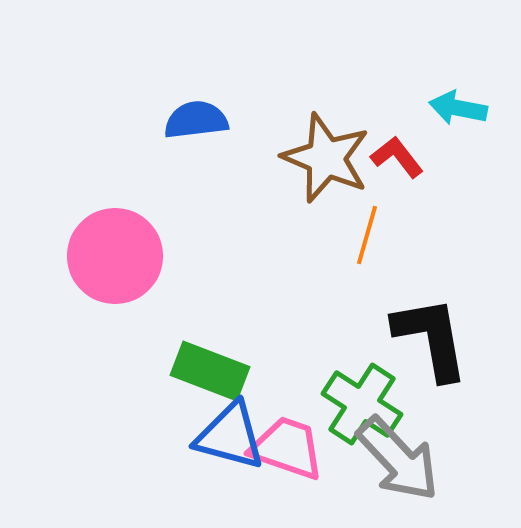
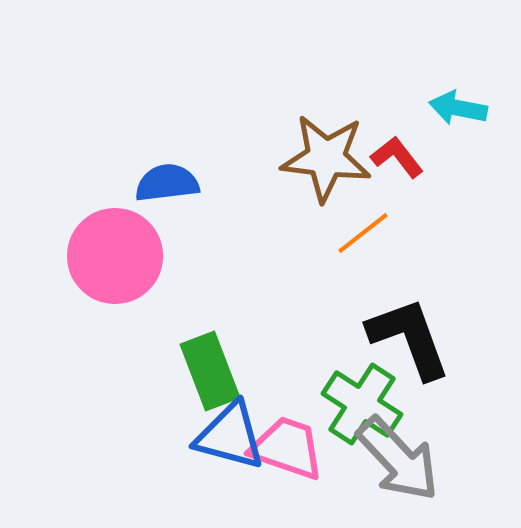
blue semicircle: moved 29 px left, 63 px down
brown star: rotated 16 degrees counterclockwise
orange line: moved 4 px left, 2 px up; rotated 36 degrees clockwise
black L-shape: moved 22 px left; rotated 10 degrees counterclockwise
green rectangle: rotated 48 degrees clockwise
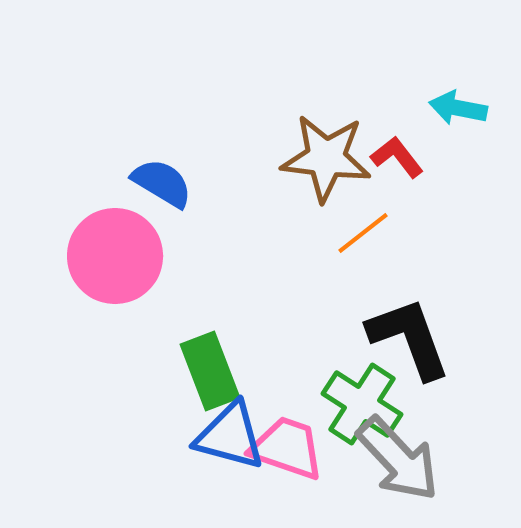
blue semicircle: moved 5 px left; rotated 38 degrees clockwise
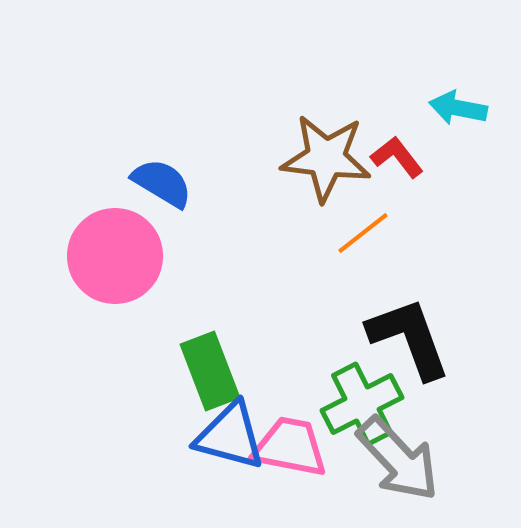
green cross: rotated 30 degrees clockwise
pink trapezoid: moved 3 px right, 1 px up; rotated 8 degrees counterclockwise
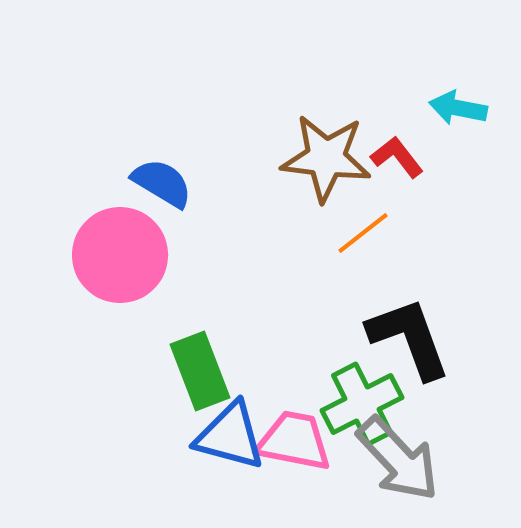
pink circle: moved 5 px right, 1 px up
green rectangle: moved 10 px left
pink trapezoid: moved 4 px right, 6 px up
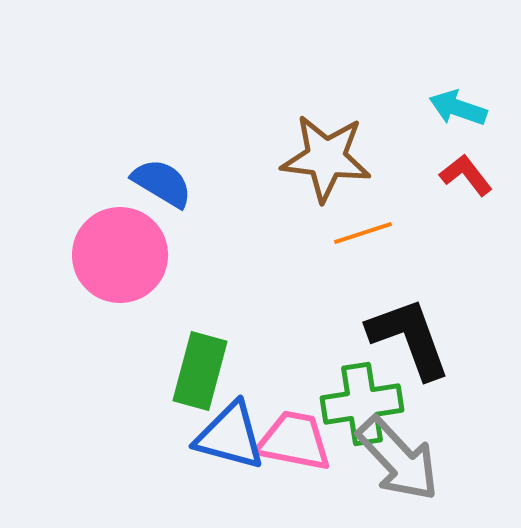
cyan arrow: rotated 8 degrees clockwise
red L-shape: moved 69 px right, 18 px down
orange line: rotated 20 degrees clockwise
green rectangle: rotated 36 degrees clockwise
green cross: rotated 18 degrees clockwise
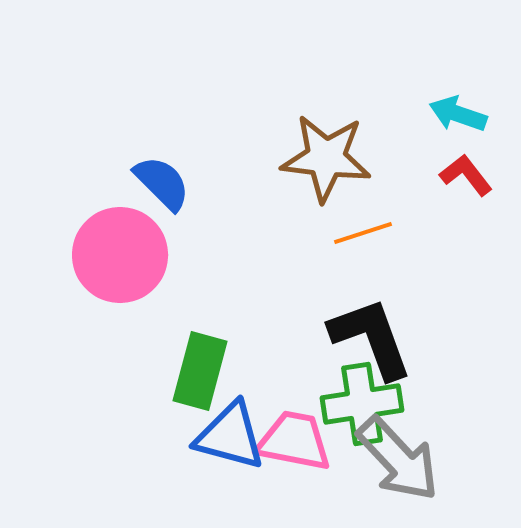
cyan arrow: moved 6 px down
blue semicircle: rotated 14 degrees clockwise
black L-shape: moved 38 px left
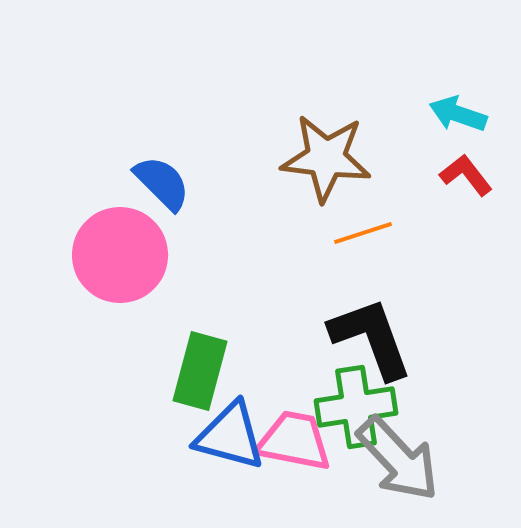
green cross: moved 6 px left, 3 px down
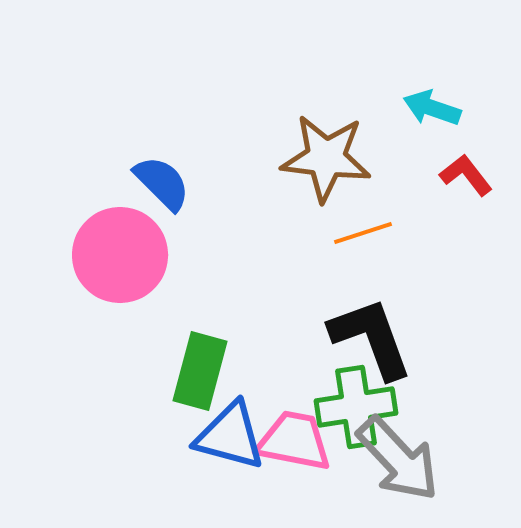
cyan arrow: moved 26 px left, 6 px up
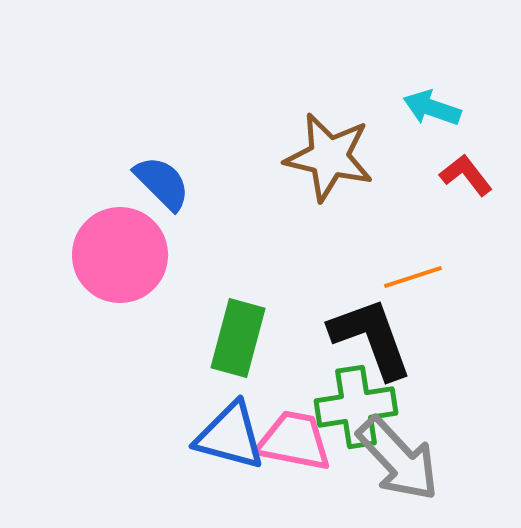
brown star: moved 3 px right, 1 px up; rotated 6 degrees clockwise
orange line: moved 50 px right, 44 px down
green rectangle: moved 38 px right, 33 px up
